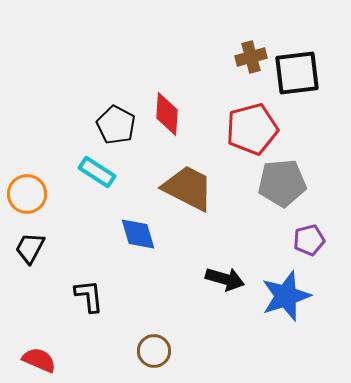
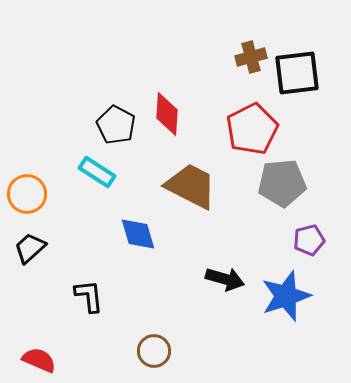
red pentagon: rotated 12 degrees counterclockwise
brown trapezoid: moved 3 px right, 2 px up
black trapezoid: rotated 20 degrees clockwise
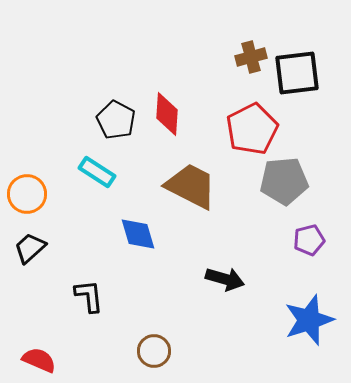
black pentagon: moved 5 px up
gray pentagon: moved 2 px right, 2 px up
blue star: moved 23 px right, 24 px down
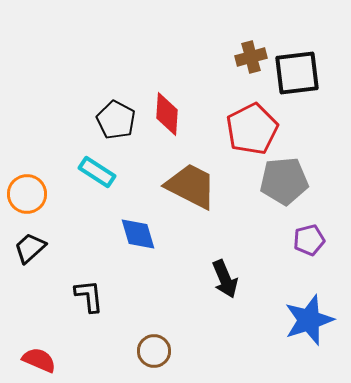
black arrow: rotated 51 degrees clockwise
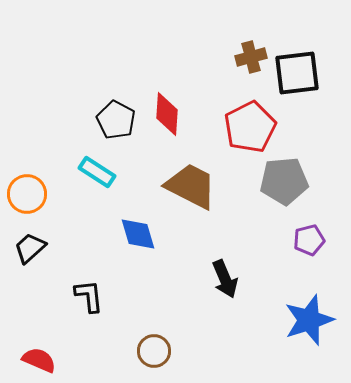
red pentagon: moved 2 px left, 2 px up
